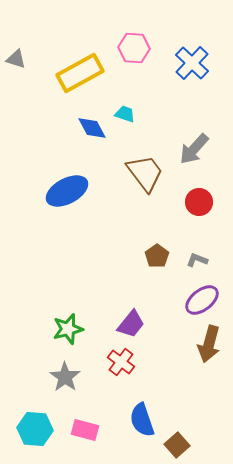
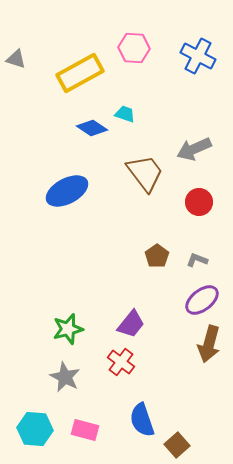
blue cross: moved 6 px right, 7 px up; rotated 16 degrees counterclockwise
blue diamond: rotated 28 degrees counterclockwise
gray arrow: rotated 24 degrees clockwise
gray star: rotated 8 degrees counterclockwise
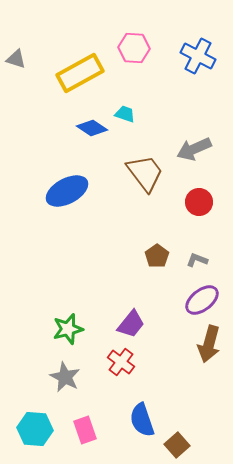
pink rectangle: rotated 56 degrees clockwise
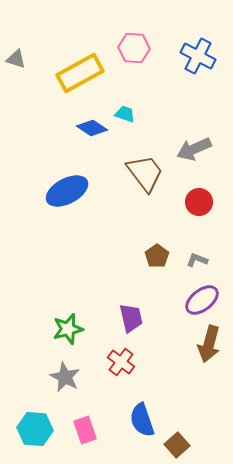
purple trapezoid: moved 6 px up; rotated 52 degrees counterclockwise
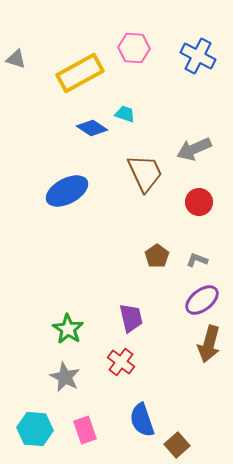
brown trapezoid: rotated 12 degrees clockwise
green star: rotated 24 degrees counterclockwise
